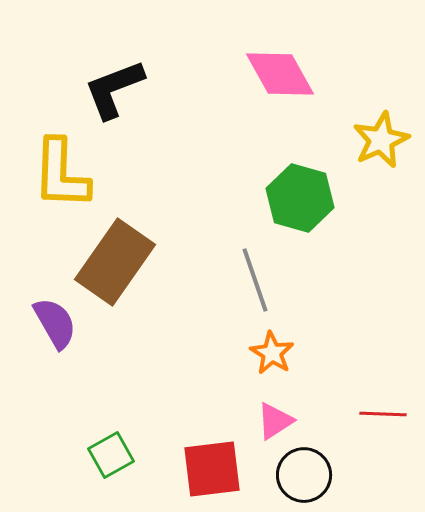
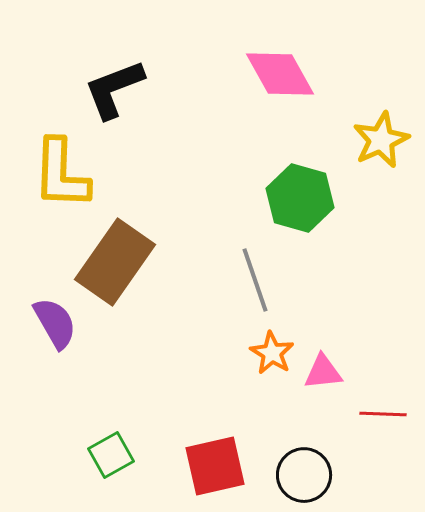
pink triangle: moved 48 px right, 49 px up; rotated 27 degrees clockwise
red square: moved 3 px right, 3 px up; rotated 6 degrees counterclockwise
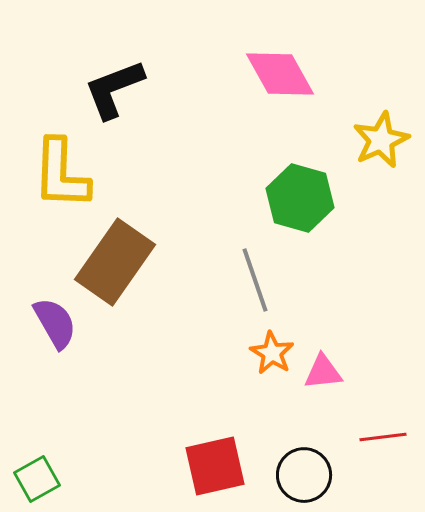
red line: moved 23 px down; rotated 9 degrees counterclockwise
green square: moved 74 px left, 24 px down
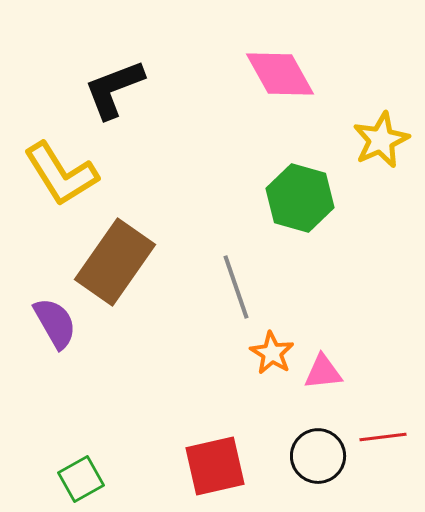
yellow L-shape: rotated 34 degrees counterclockwise
gray line: moved 19 px left, 7 px down
black circle: moved 14 px right, 19 px up
green square: moved 44 px right
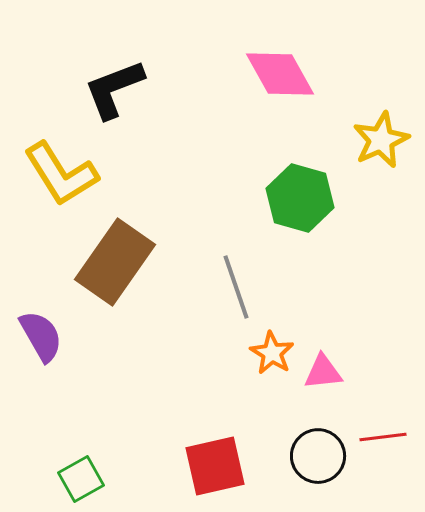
purple semicircle: moved 14 px left, 13 px down
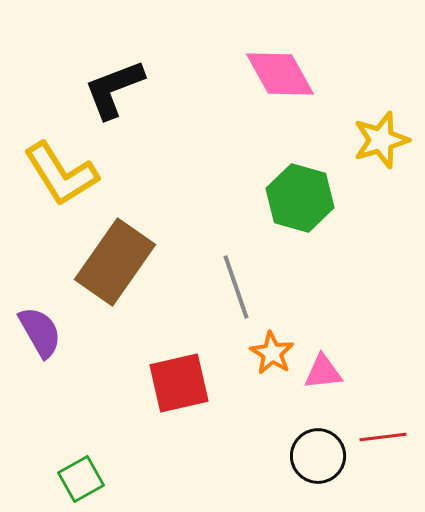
yellow star: rotated 8 degrees clockwise
purple semicircle: moved 1 px left, 4 px up
red square: moved 36 px left, 83 px up
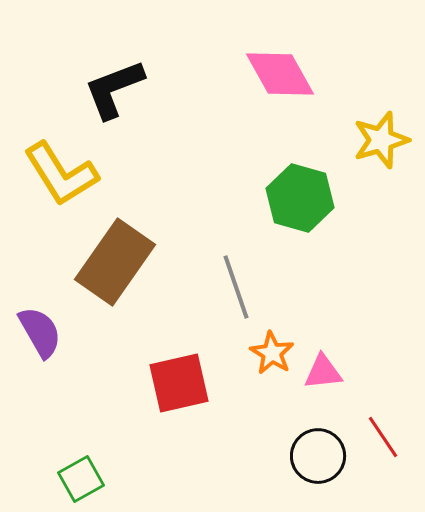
red line: rotated 63 degrees clockwise
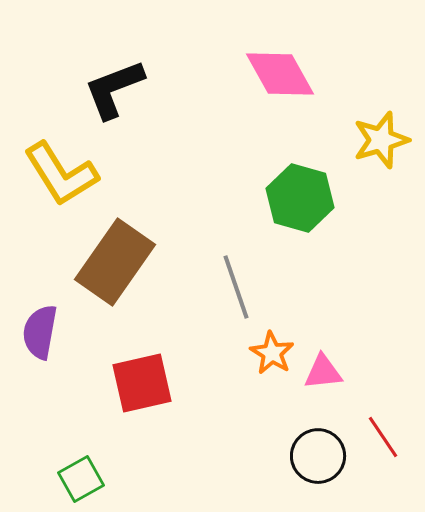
purple semicircle: rotated 140 degrees counterclockwise
red square: moved 37 px left
